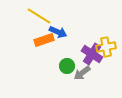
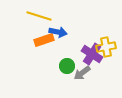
yellow line: rotated 15 degrees counterclockwise
blue arrow: rotated 12 degrees counterclockwise
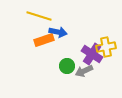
gray arrow: moved 2 px right, 2 px up; rotated 12 degrees clockwise
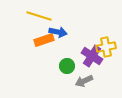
purple cross: moved 2 px down
gray arrow: moved 10 px down
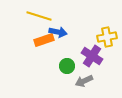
yellow cross: moved 1 px right, 10 px up
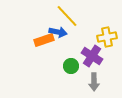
yellow line: moved 28 px right; rotated 30 degrees clockwise
green circle: moved 4 px right
gray arrow: moved 10 px right, 1 px down; rotated 66 degrees counterclockwise
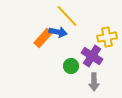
orange rectangle: moved 1 px left, 2 px up; rotated 30 degrees counterclockwise
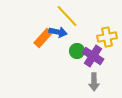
purple cross: moved 1 px right
green circle: moved 6 px right, 15 px up
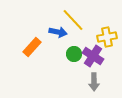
yellow line: moved 6 px right, 4 px down
orange rectangle: moved 11 px left, 9 px down
green circle: moved 3 px left, 3 px down
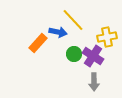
orange rectangle: moved 6 px right, 4 px up
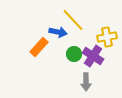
orange rectangle: moved 1 px right, 4 px down
gray arrow: moved 8 px left
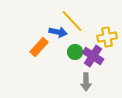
yellow line: moved 1 px left, 1 px down
green circle: moved 1 px right, 2 px up
